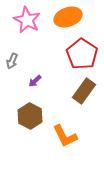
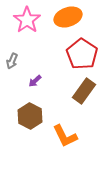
pink star: rotated 8 degrees clockwise
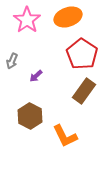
purple arrow: moved 1 px right, 5 px up
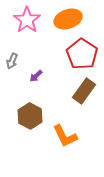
orange ellipse: moved 2 px down
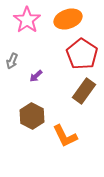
brown hexagon: moved 2 px right
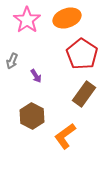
orange ellipse: moved 1 px left, 1 px up
purple arrow: rotated 80 degrees counterclockwise
brown rectangle: moved 3 px down
orange L-shape: rotated 80 degrees clockwise
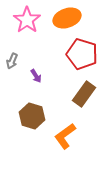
red pentagon: rotated 16 degrees counterclockwise
brown hexagon: rotated 10 degrees counterclockwise
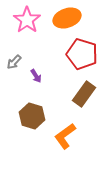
gray arrow: moved 2 px right, 1 px down; rotated 21 degrees clockwise
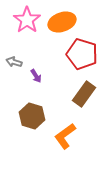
orange ellipse: moved 5 px left, 4 px down
gray arrow: rotated 63 degrees clockwise
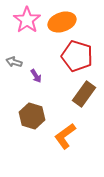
red pentagon: moved 5 px left, 2 px down
